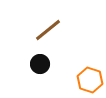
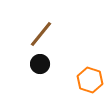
brown line: moved 7 px left, 4 px down; rotated 12 degrees counterclockwise
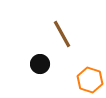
brown line: moved 21 px right; rotated 68 degrees counterclockwise
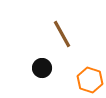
black circle: moved 2 px right, 4 px down
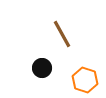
orange hexagon: moved 5 px left
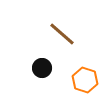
brown line: rotated 20 degrees counterclockwise
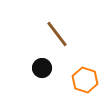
brown line: moved 5 px left; rotated 12 degrees clockwise
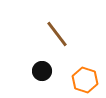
black circle: moved 3 px down
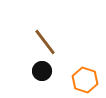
brown line: moved 12 px left, 8 px down
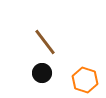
black circle: moved 2 px down
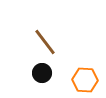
orange hexagon: rotated 15 degrees counterclockwise
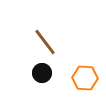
orange hexagon: moved 2 px up
